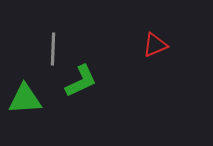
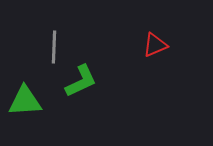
gray line: moved 1 px right, 2 px up
green triangle: moved 2 px down
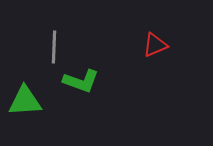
green L-shape: rotated 45 degrees clockwise
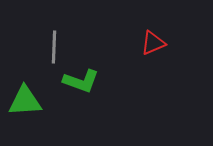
red triangle: moved 2 px left, 2 px up
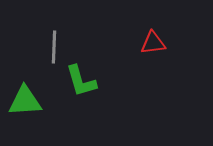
red triangle: rotated 16 degrees clockwise
green L-shape: rotated 54 degrees clockwise
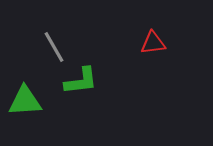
gray line: rotated 32 degrees counterclockwise
green L-shape: rotated 81 degrees counterclockwise
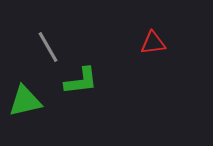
gray line: moved 6 px left
green triangle: rotated 9 degrees counterclockwise
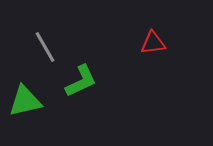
gray line: moved 3 px left
green L-shape: rotated 18 degrees counterclockwise
